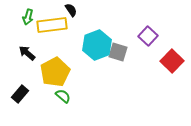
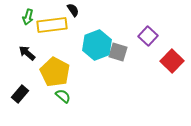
black semicircle: moved 2 px right
yellow pentagon: rotated 16 degrees counterclockwise
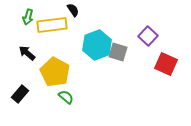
red square: moved 6 px left, 3 px down; rotated 20 degrees counterclockwise
green semicircle: moved 3 px right, 1 px down
